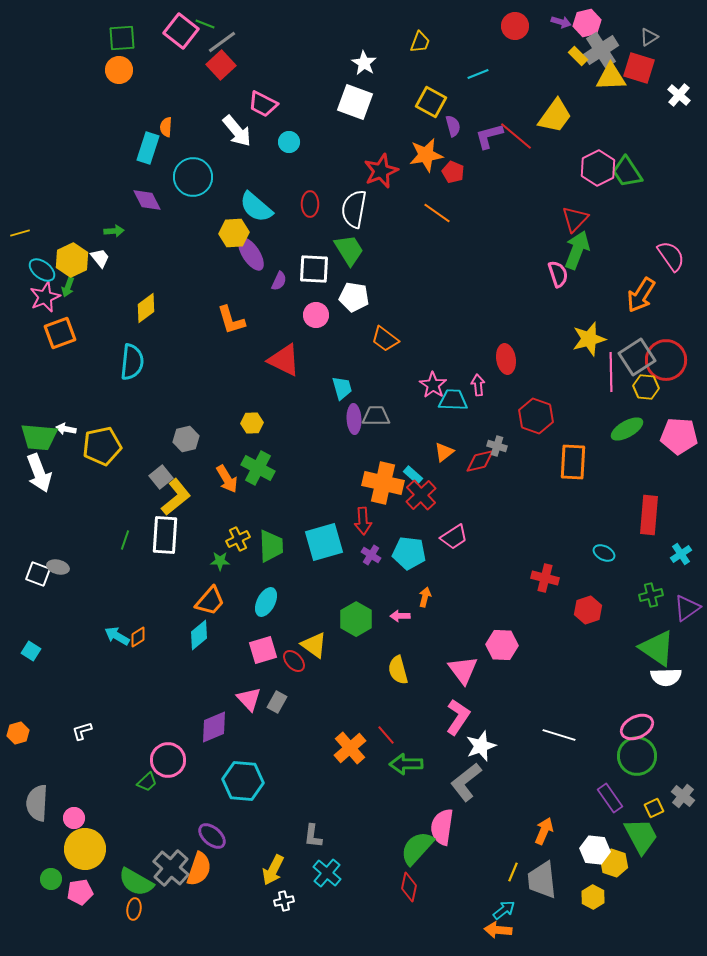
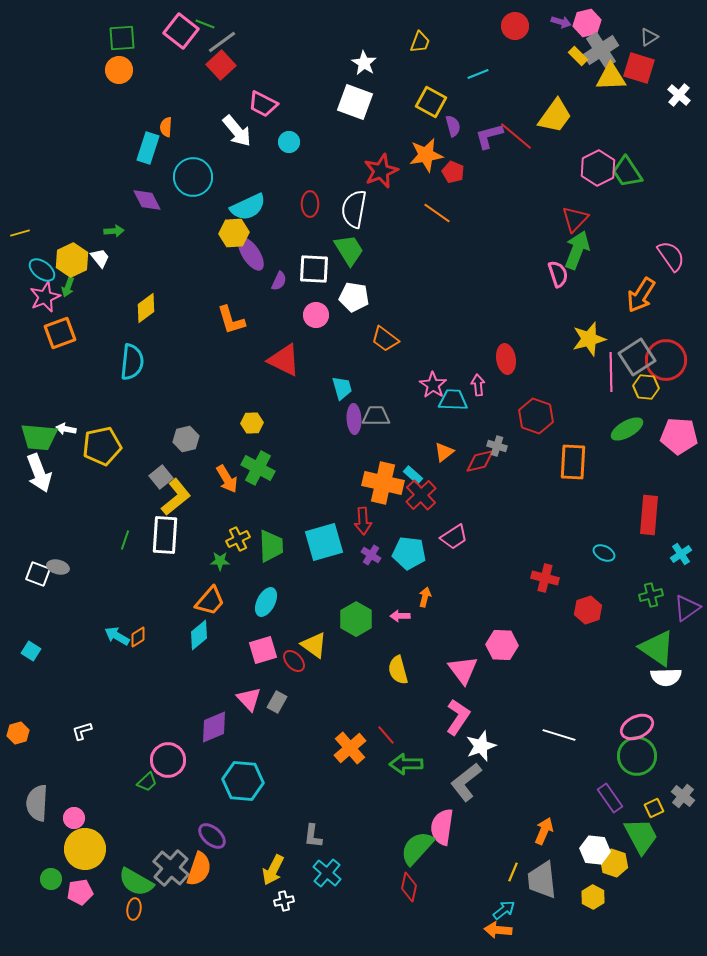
cyan semicircle at (256, 207): moved 8 px left; rotated 66 degrees counterclockwise
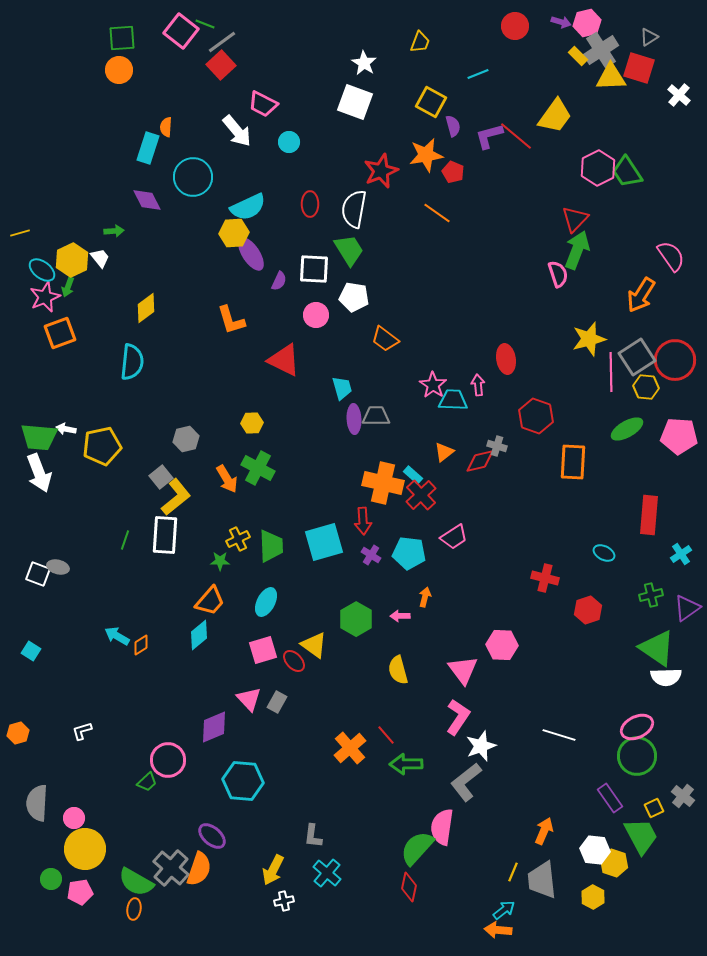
red circle at (666, 360): moved 9 px right
orange diamond at (138, 637): moved 3 px right, 8 px down
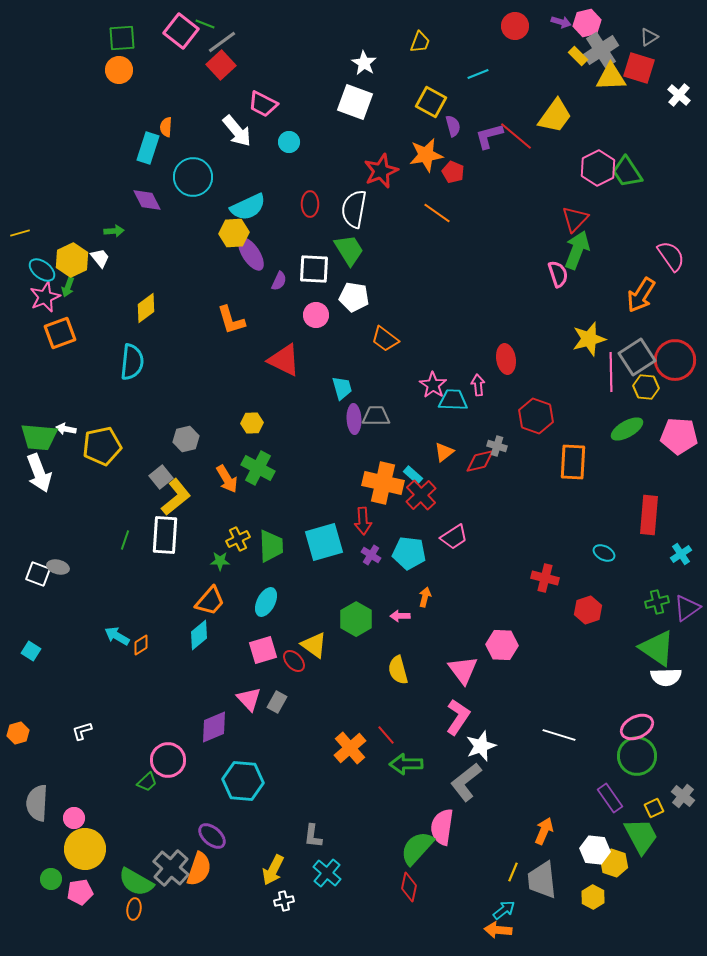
green cross at (651, 595): moved 6 px right, 7 px down
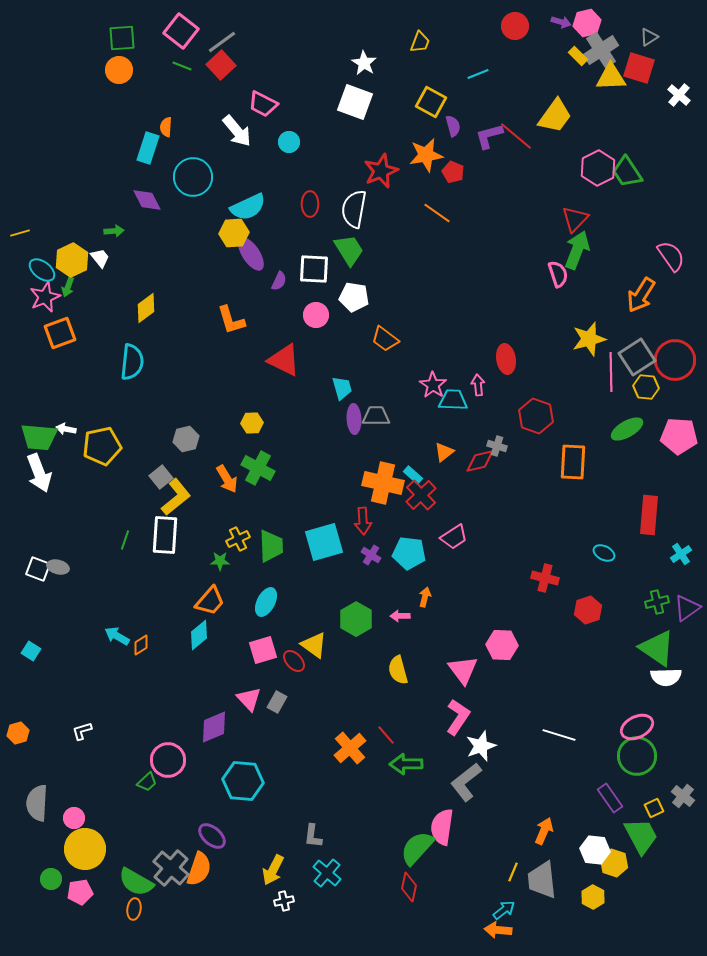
green line at (205, 24): moved 23 px left, 42 px down
white square at (38, 574): moved 5 px up
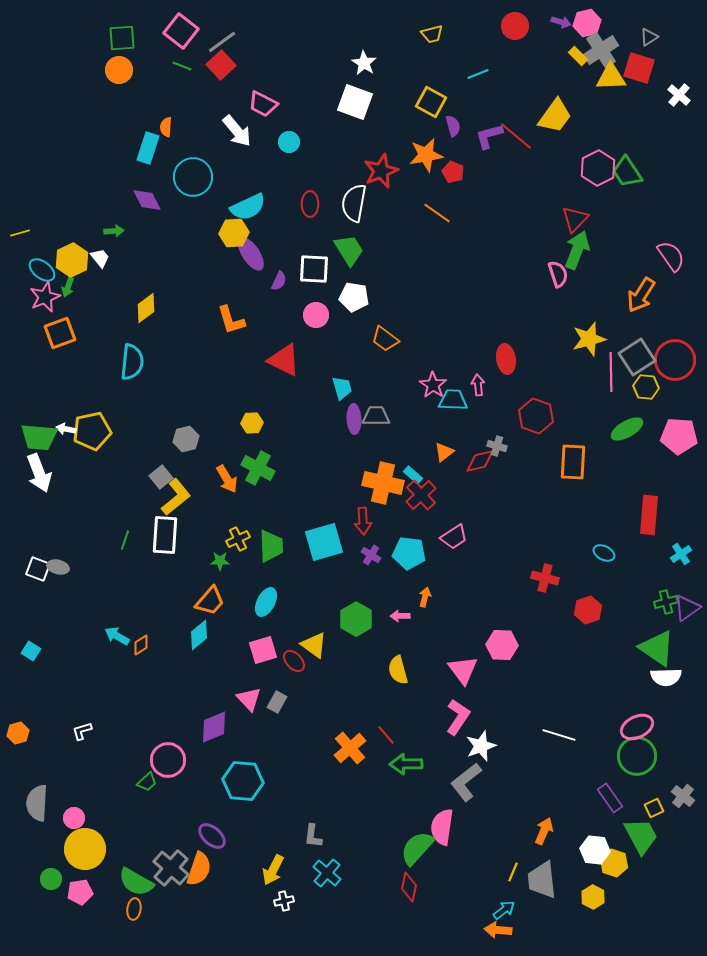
yellow trapezoid at (420, 42): moved 12 px right, 8 px up; rotated 55 degrees clockwise
white semicircle at (354, 209): moved 6 px up
yellow pentagon at (102, 446): moved 10 px left, 15 px up
green cross at (657, 602): moved 9 px right
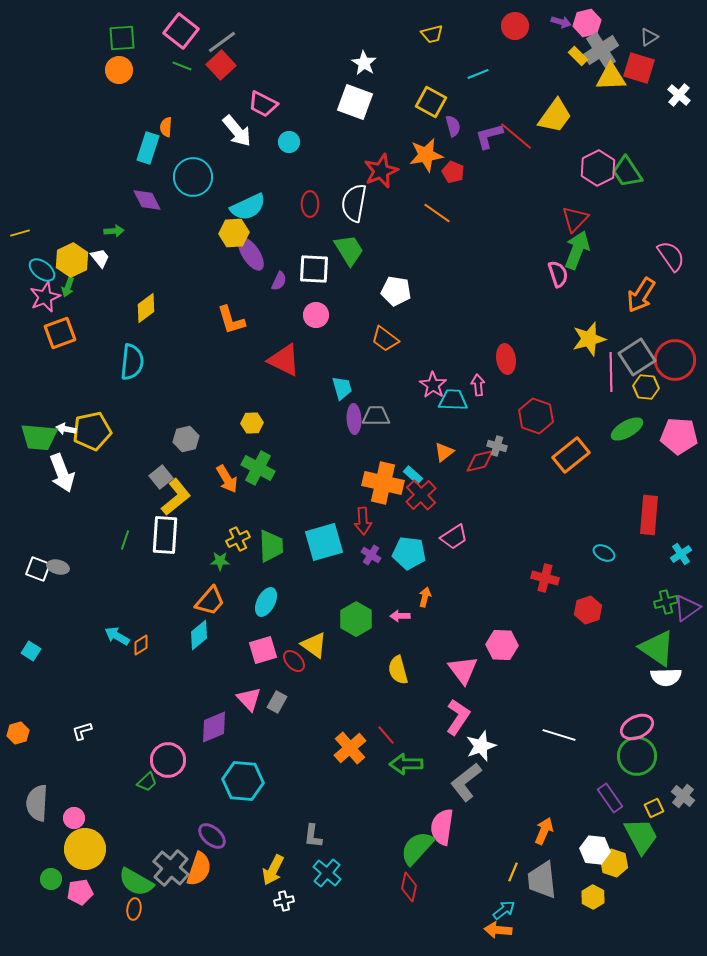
white pentagon at (354, 297): moved 42 px right, 6 px up
orange rectangle at (573, 462): moved 2 px left, 7 px up; rotated 48 degrees clockwise
white arrow at (39, 473): moved 23 px right
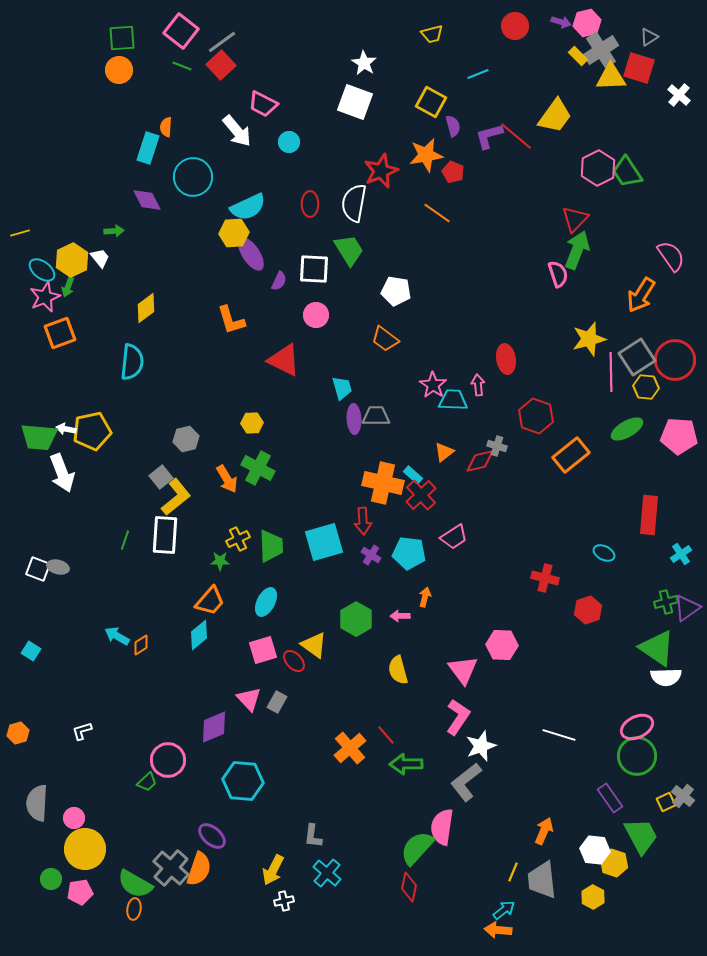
yellow square at (654, 808): moved 12 px right, 6 px up
green semicircle at (136, 882): moved 1 px left, 2 px down
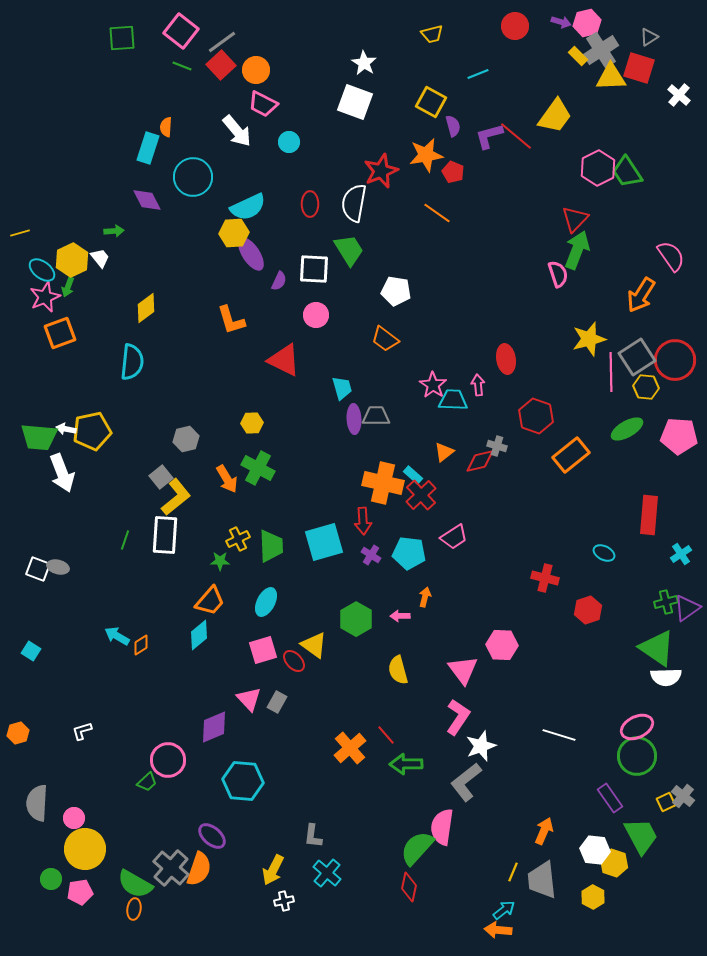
orange circle at (119, 70): moved 137 px right
